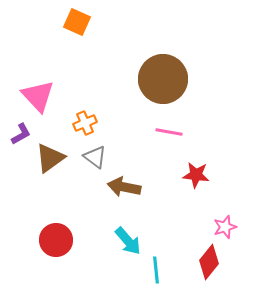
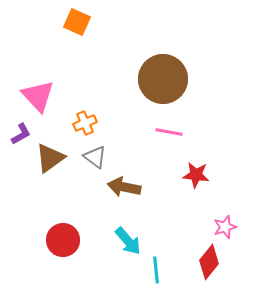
red circle: moved 7 px right
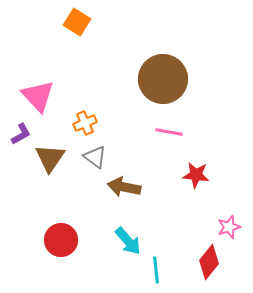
orange square: rotated 8 degrees clockwise
brown triangle: rotated 20 degrees counterclockwise
pink star: moved 4 px right
red circle: moved 2 px left
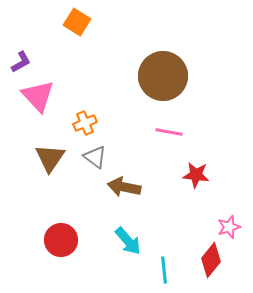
brown circle: moved 3 px up
purple L-shape: moved 72 px up
red diamond: moved 2 px right, 2 px up
cyan line: moved 8 px right
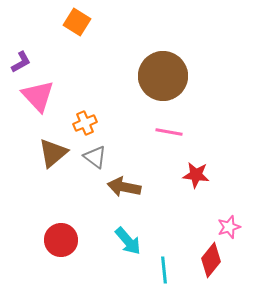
brown triangle: moved 3 px right, 5 px up; rotated 16 degrees clockwise
